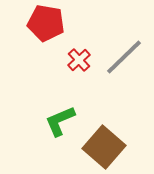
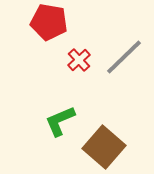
red pentagon: moved 3 px right, 1 px up
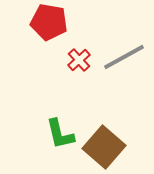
gray line: rotated 15 degrees clockwise
green L-shape: moved 13 px down; rotated 80 degrees counterclockwise
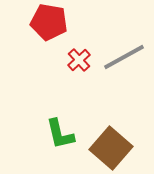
brown square: moved 7 px right, 1 px down
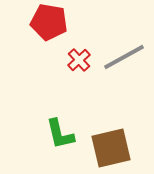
brown square: rotated 36 degrees clockwise
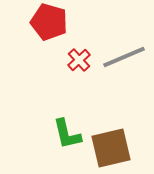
red pentagon: rotated 6 degrees clockwise
gray line: rotated 6 degrees clockwise
green L-shape: moved 7 px right
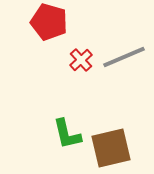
red cross: moved 2 px right
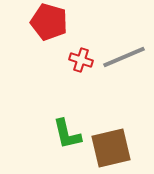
red cross: rotated 30 degrees counterclockwise
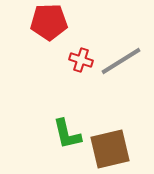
red pentagon: rotated 18 degrees counterclockwise
gray line: moved 3 px left, 4 px down; rotated 9 degrees counterclockwise
brown square: moved 1 px left, 1 px down
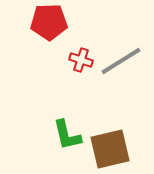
green L-shape: moved 1 px down
